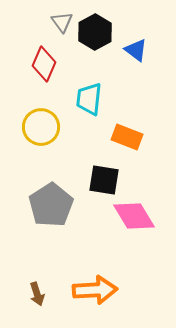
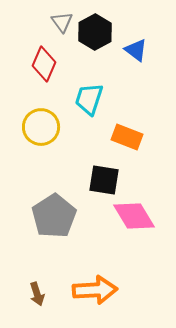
cyan trapezoid: rotated 12 degrees clockwise
gray pentagon: moved 3 px right, 11 px down
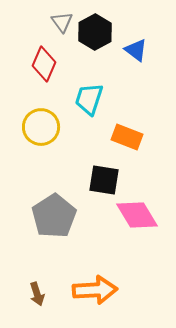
pink diamond: moved 3 px right, 1 px up
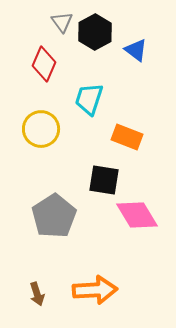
yellow circle: moved 2 px down
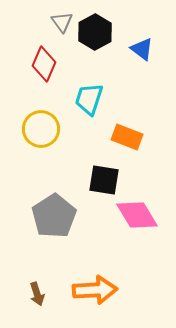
blue triangle: moved 6 px right, 1 px up
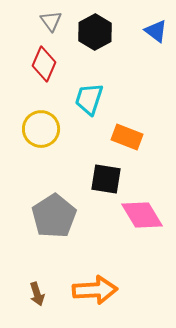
gray triangle: moved 11 px left, 1 px up
blue triangle: moved 14 px right, 18 px up
black square: moved 2 px right, 1 px up
pink diamond: moved 5 px right
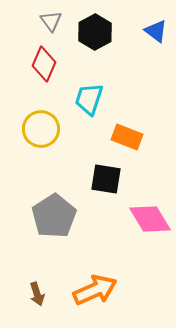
pink diamond: moved 8 px right, 4 px down
orange arrow: rotated 21 degrees counterclockwise
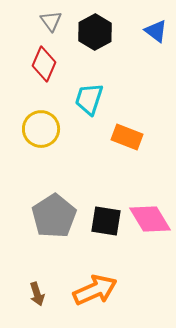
black square: moved 42 px down
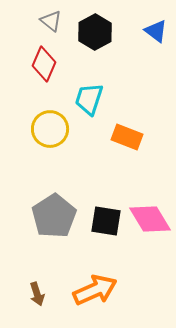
gray triangle: rotated 15 degrees counterclockwise
yellow circle: moved 9 px right
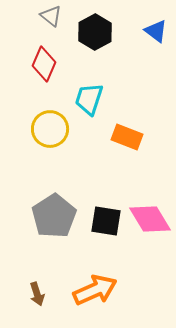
gray triangle: moved 5 px up
